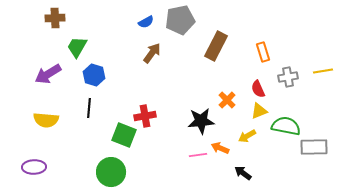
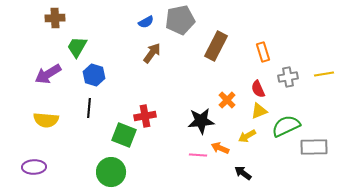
yellow line: moved 1 px right, 3 px down
green semicircle: rotated 36 degrees counterclockwise
pink line: rotated 12 degrees clockwise
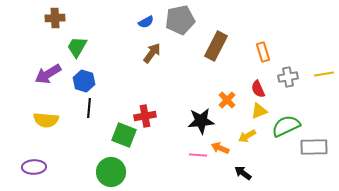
blue hexagon: moved 10 px left, 6 px down
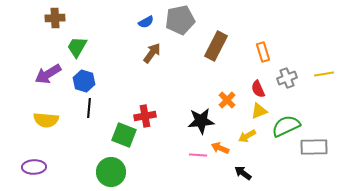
gray cross: moved 1 px left, 1 px down; rotated 12 degrees counterclockwise
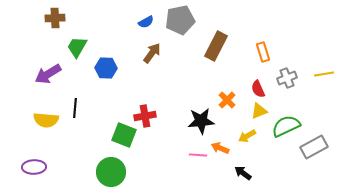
blue hexagon: moved 22 px right, 13 px up; rotated 15 degrees counterclockwise
black line: moved 14 px left
gray rectangle: rotated 28 degrees counterclockwise
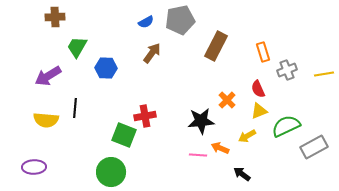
brown cross: moved 1 px up
purple arrow: moved 2 px down
gray cross: moved 8 px up
black arrow: moved 1 px left, 1 px down
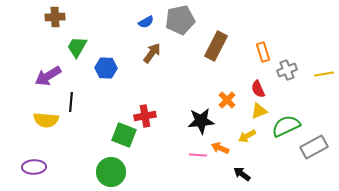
black line: moved 4 px left, 6 px up
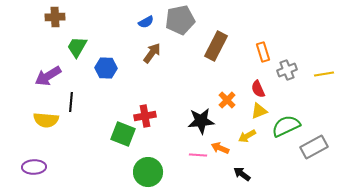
green square: moved 1 px left, 1 px up
green circle: moved 37 px right
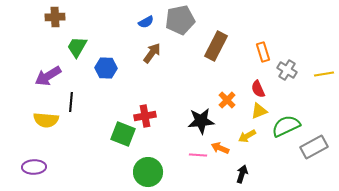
gray cross: rotated 36 degrees counterclockwise
black arrow: rotated 72 degrees clockwise
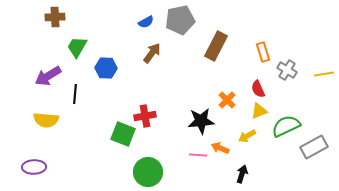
black line: moved 4 px right, 8 px up
